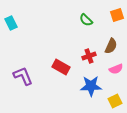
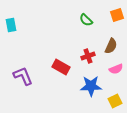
cyan rectangle: moved 2 px down; rotated 16 degrees clockwise
red cross: moved 1 px left
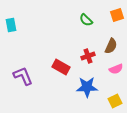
blue star: moved 4 px left, 1 px down
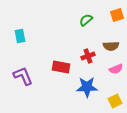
green semicircle: rotated 96 degrees clockwise
cyan rectangle: moved 9 px right, 11 px down
brown semicircle: rotated 63 degrees clockwise
red rectangle: rotated 18 degrees counterclockwise
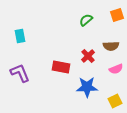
red cross: rotated 24 degrees counterclockwise
purple L-shape: moved 3 px left, 3 px up
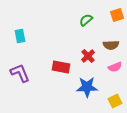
brown semicircle: moved 1 px up
pink semicircle: moved 1 px left, 2 px up
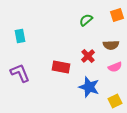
blue star: moved 2 px right; rotated 20 degrees clockwise
